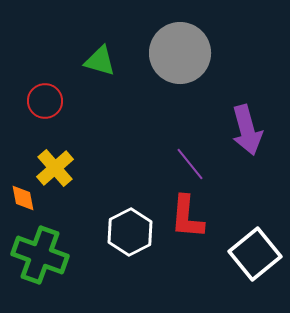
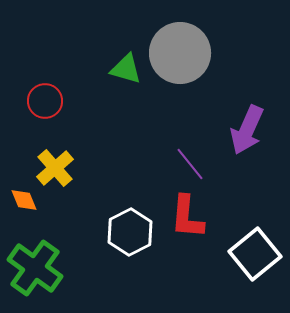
green triangle: moved 26 px right, 8 px down
purple arrow: rotated 39 degrees clockwise
orange diamond: moved 1 px right, 2 px down; rotated 12 degrees counterclockwise
green cross: moved 5 px left, 13 px down; rotated 16 degrees clockwise
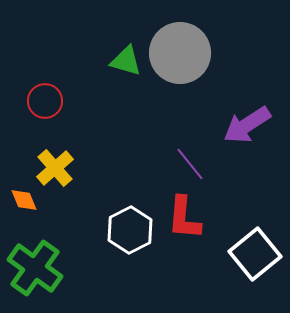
green triangle: moved 8 px up
purple arrow: moved 5 px up; rotated 33 degrees clockwise
red L-shape: moved 3 px left, 1 px down
white hexagon: moved 2 px up
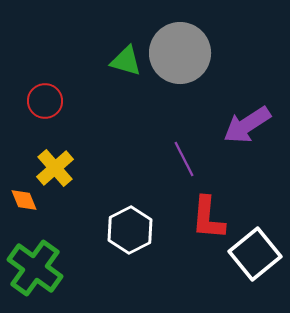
purple line: moved 6 px left, 5 px up; rotated 12 degrees clockwise
red L-shape: moved 24 px right
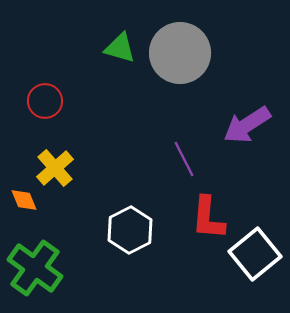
green triangle: moved 6 px left, 13 px up
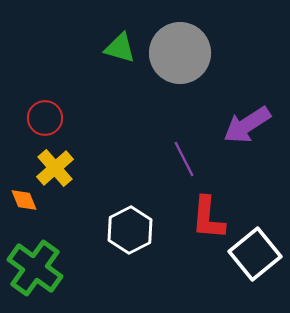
red circle: moved 17 px down
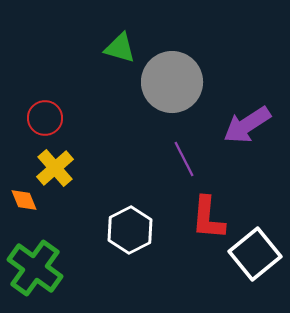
gray circle: moved 8 px left, 29 px down
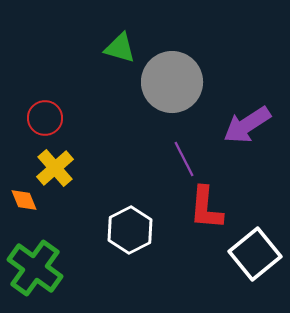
red L-shape: moved 2 px left, 10 px up
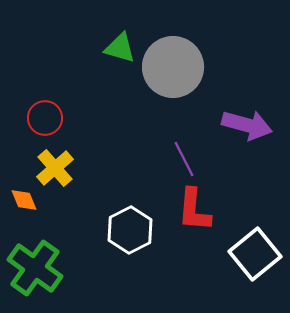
gray circle: moved 1 px right, 15 px up
purple arrow: rotated 132 degrees counterclockwise
red L-shape: moved 12 px left, 2 px down
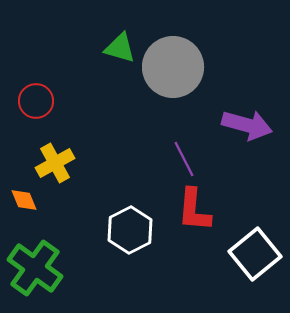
red circle: moved 9 px left, 17 px up
yellow cross: moved 5 px up; rotated 12 degrees clockwise
